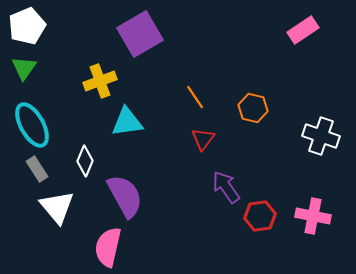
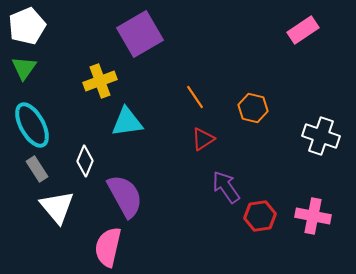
red triangle: rotated 20 degrees clockwise
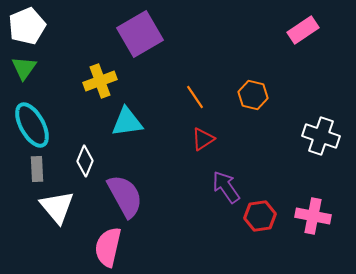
orange hexagon: moved 13 px up
gray rectangle: rotated 30 degrees clockwise
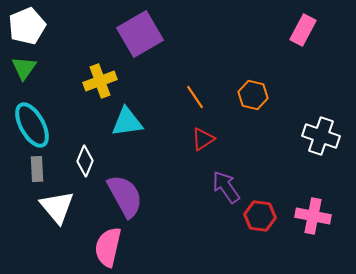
pink rectangle: rotated 28 degrees counterclockwise
red hexagon: rotated 16 degrees clockwise
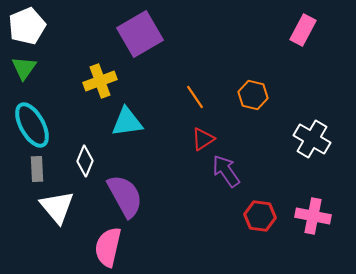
white cross: moved 9 px left, 3 px down; rotated 12 degrees clockwise
purple arrow: moved 16 px up
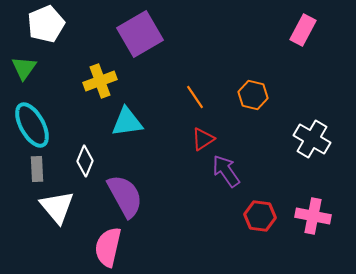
white pentagon: moved 19 px right, 2 px up
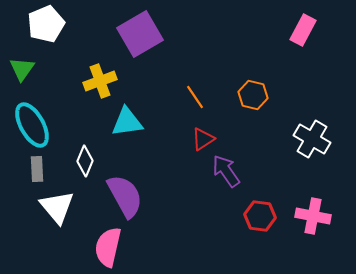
green triangle: moved 2 px left, 1 px down
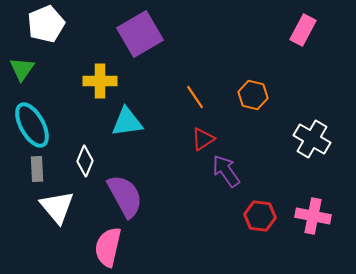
yellow cross: rotated 20 degrees clockwise
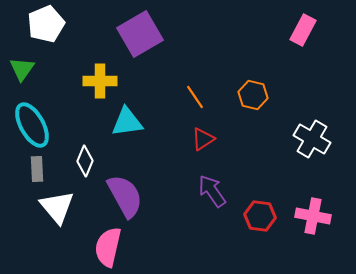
purple arrow: moved 14 px left, 20 px down
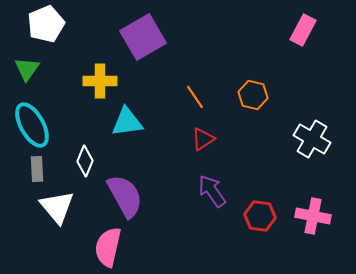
purple square: moved 3 px right, 3 px down
green triangle: moved 5 px right
